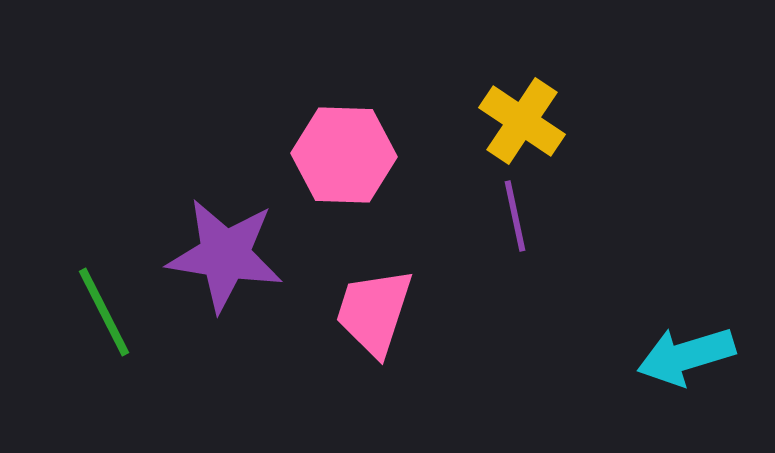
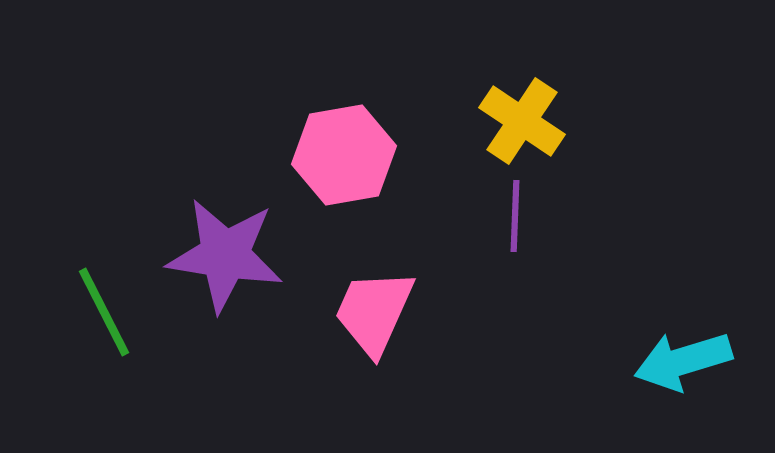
pink hexagon: rotated 12 degrees counterclockwise
purple line: rotated 14 degrees clockwise
pink trapezoid: rotated 6 degrees clockwise
cyan arrow: moved 3 px left, 5 px down
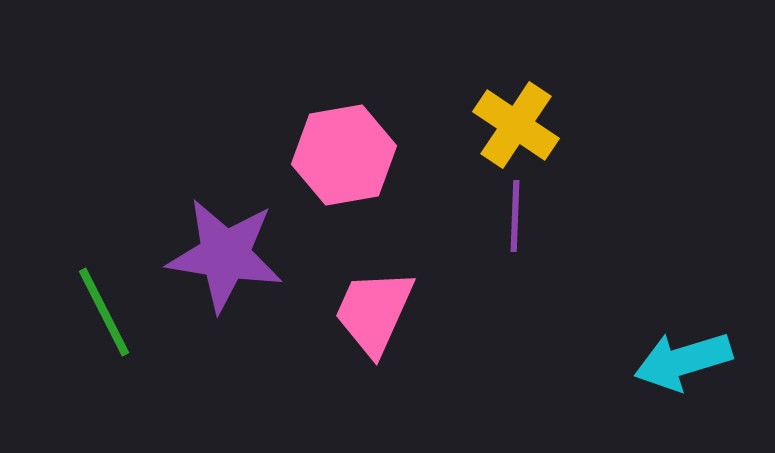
yellow cross: moved 6 px left, 4 px down
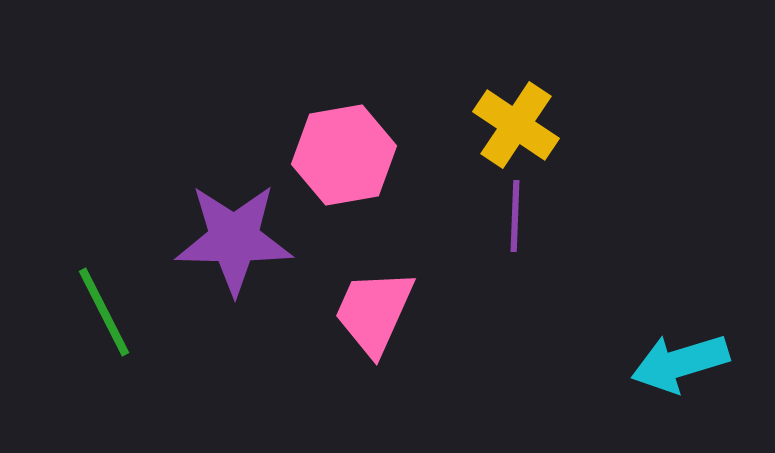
purple star: moved 9 px right, 16 px up; rotated 8 degrees counterclockwise
cyan arrow: moved 3 px left, 2 px down
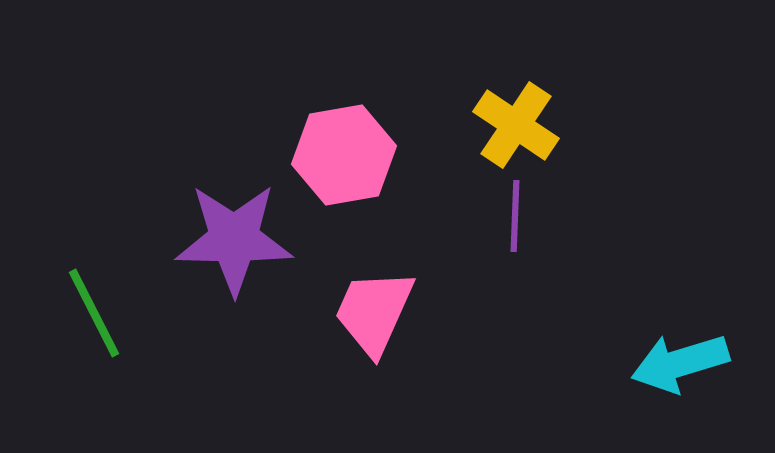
green line: moved 10 px left, 1 px down
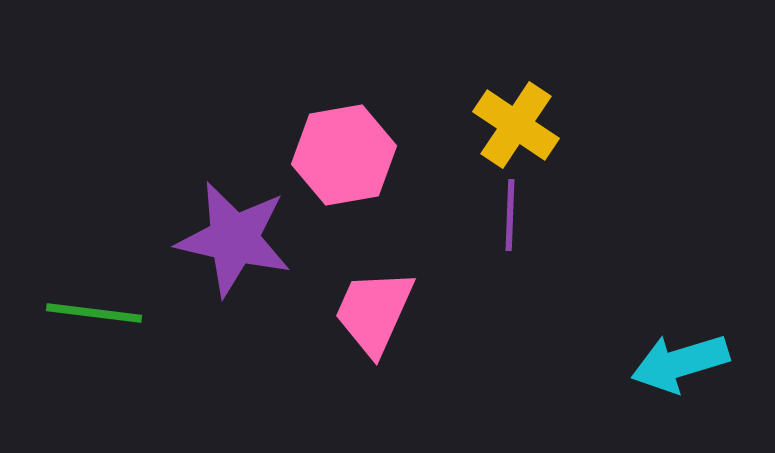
purple line: moved 5 px left, 1 px up
purple star: rotated 12 degrees clockwise
green line: rotated 56 degrees counterclockwise
